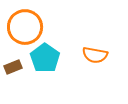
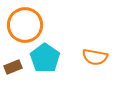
orange circle: moved 2 px up
orange semicircle: moved 2 px down
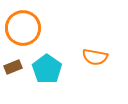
orange circle: moved 2 px left, 3 px down
cyan pentagon: moved 2 px right, 11 px down
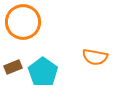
orange circle: moved 6 px up
cyan pentagon: moved 4 px left, 3 px down
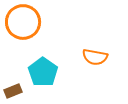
brown rectangle: moved 24 px down
